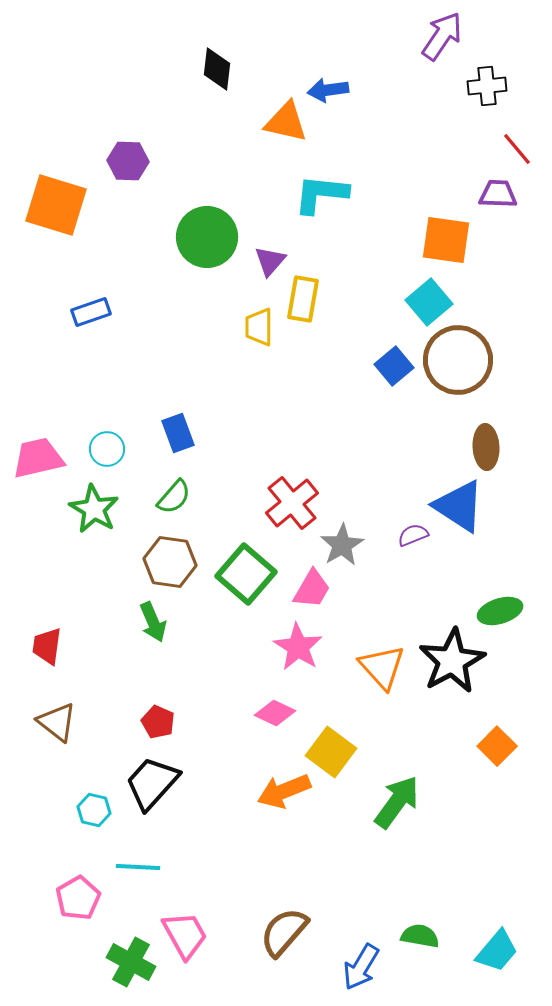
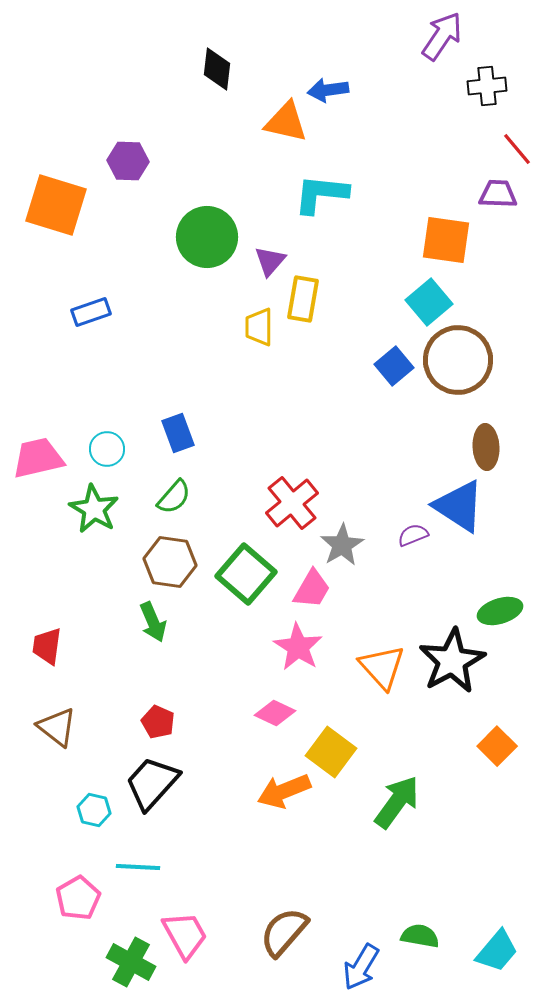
brown triangle at (57, 722): moved 5 px down
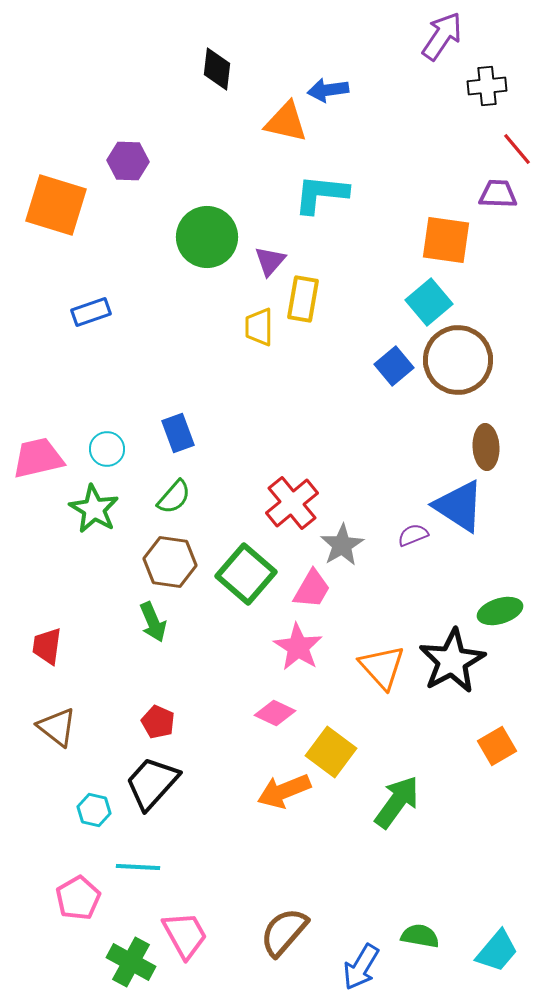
orange square at (497, 746): rotated 15 degrees clockwise
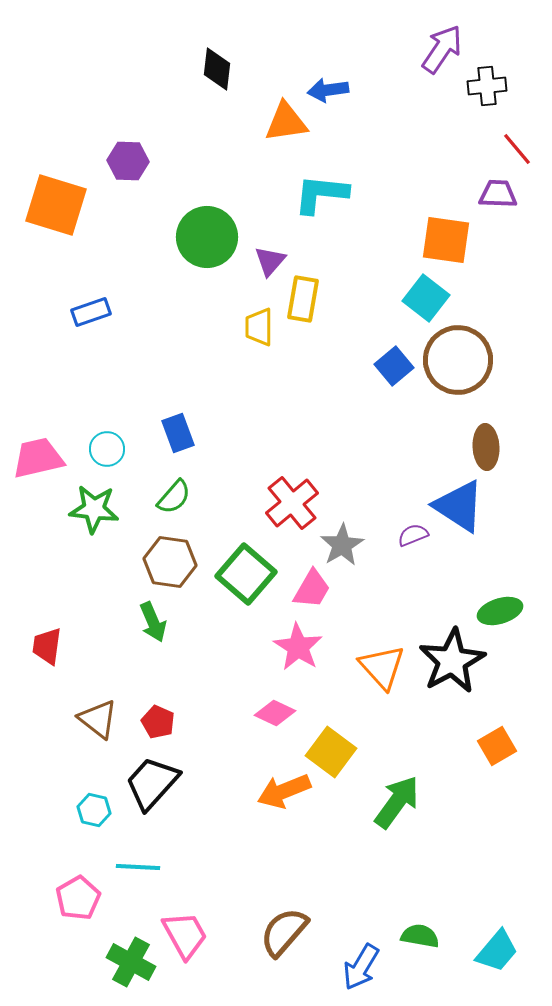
purple arrow at (442, 36): moved 13 px down
orange triangle at (286, 122): rotated 21 degrees counterclockwise
cyan square at (429, 302): moved 3 px left, 4 px up; rotated 12 degrees counterclockwise
green star at (94, 509): rotated 24 degrees counterclockwise
brown triangle at (57, 727): moved 41 px right, 8 px up
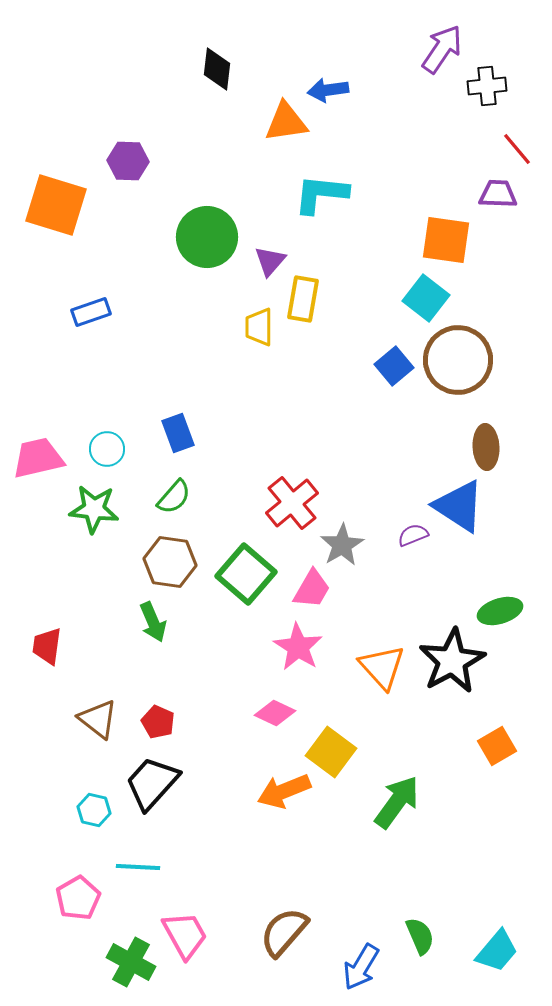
green semicircle at (420, 936): rotated 57 degrees clockwise
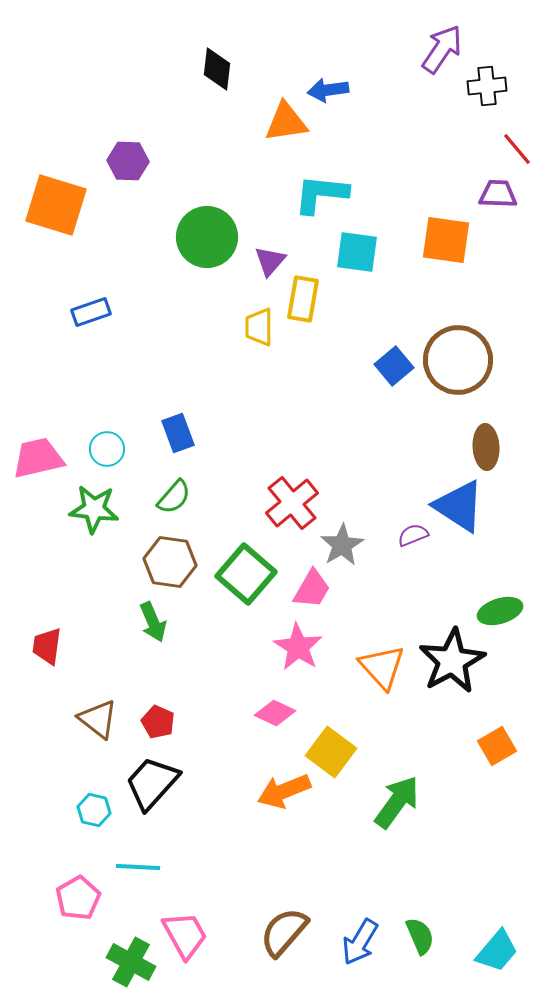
cyan square at (426, 298): moved 69 px left, 46 px up; rotated 30 degrees counterclockwise
blue arrow at (361, 967): moved 1 px left, 25 px up
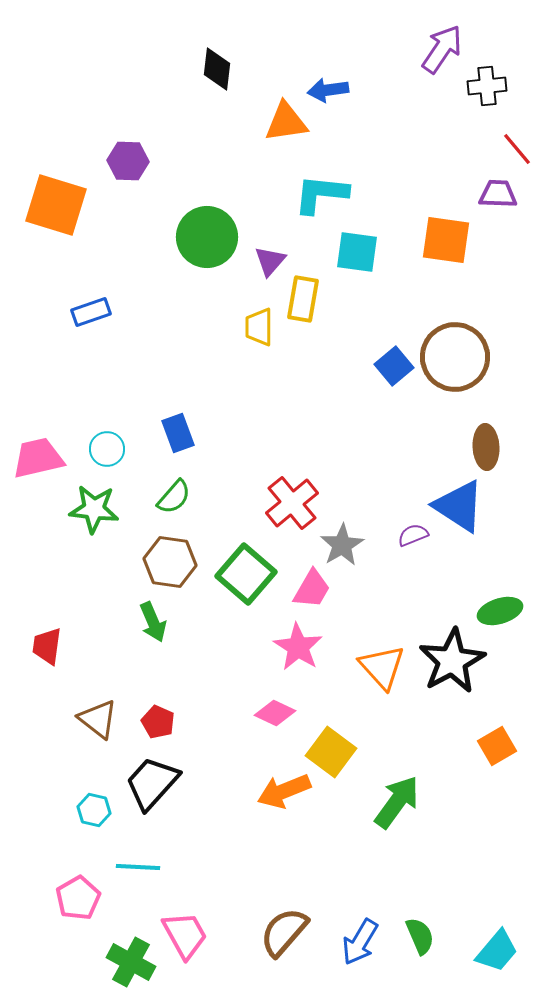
brown circle at (458, 360): moved 3 px left, 3 px up
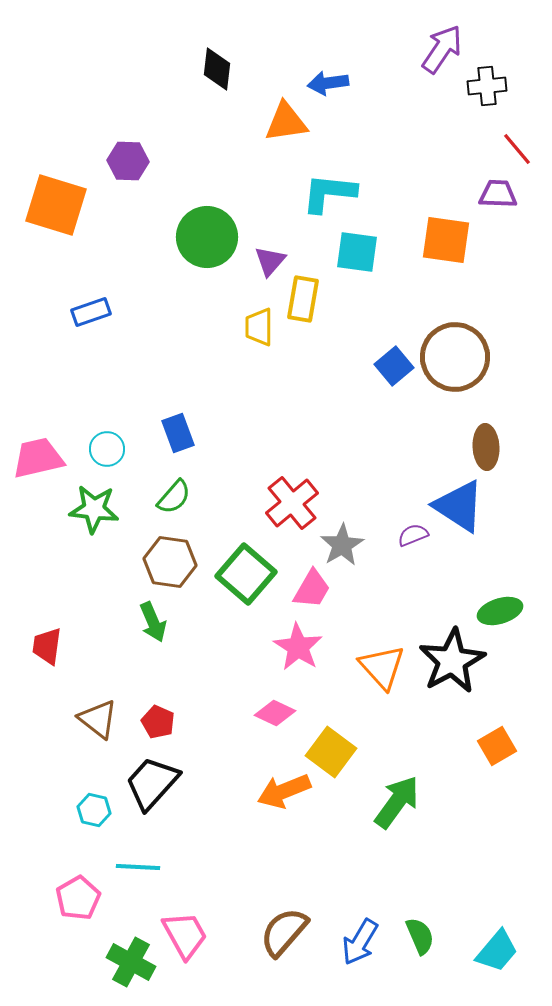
blue arrow at (328, 90): moved 7 px up
cyan L-shape at (321, 194): moved 8 px right, 1 px up
